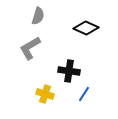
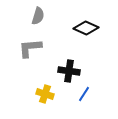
gray L-shape: rotated 25 degrees clockwise
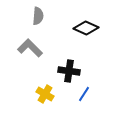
gray semicircle: rotated 12 degrees counterclockwise
gray L-shape: rotated 50 degrees clockwise
yellow cross: rotated 12 degrees clockwise
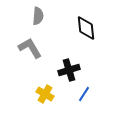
black diamond: rotated 60 degrees clockwise
gray L-shape: rotated 15 degrees clockwise
black cross: moved 1 px up; rotated 25 degrees counterclockwise
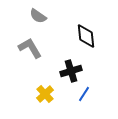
gray semicircle: rotated 120 degrees clockwise
black diamond: moved 8 px down
black cross: moved 2 px right, 1 px down
yellow cross: rotated 18 degrees clockwise
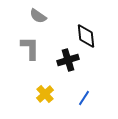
gray L-shape: rotated 30 degrees clockwise
black cross: moved 3 px left, 11 px up
blue line: moved 4 px down
